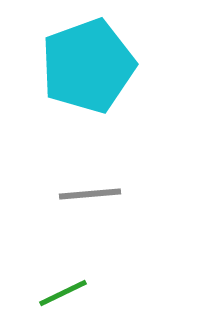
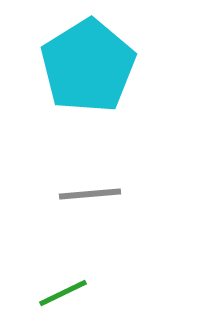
cyan pentagon: rotated 12 degrees counterclockwise
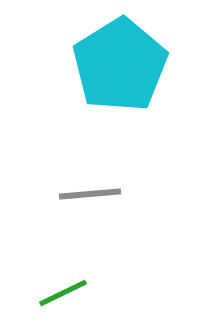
cyan pentagon: moved 32 px right, 1 px up
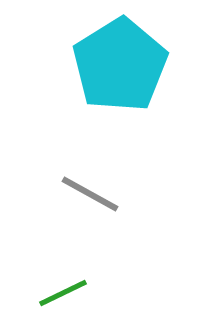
gray line: rotated 34 degrees clockwise
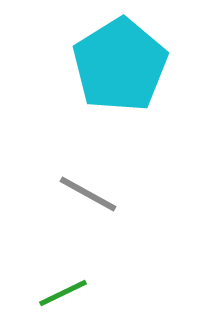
gray line: moved 2 px left
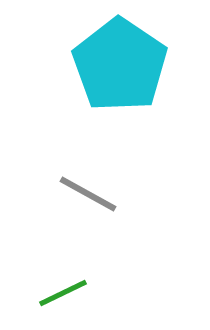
cyan pentagon: rotated 6 degrees counterclockwise
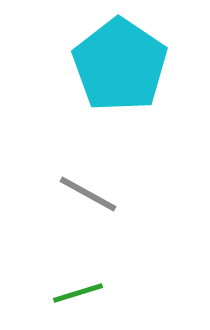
green line: moved 15 px right; rotated 9 degrees clockwise
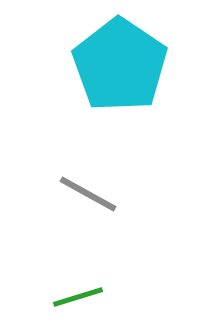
green line: moved 4 px down
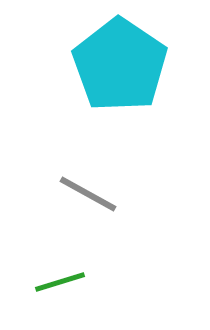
green line: moved 18 px left, 15 px up
